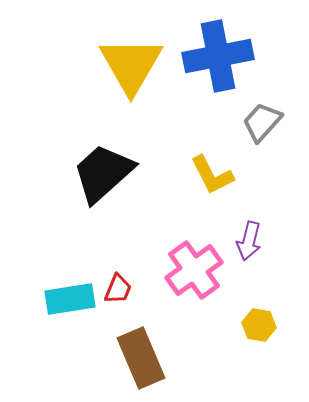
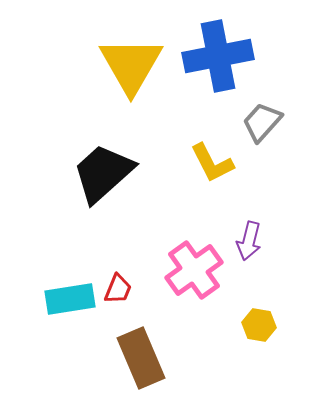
yellow L-shape: moved 12 px up
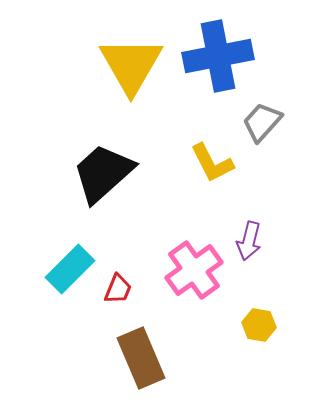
cyan rectangle: moved 30 px up; rotated 36 degrees counterclockwise
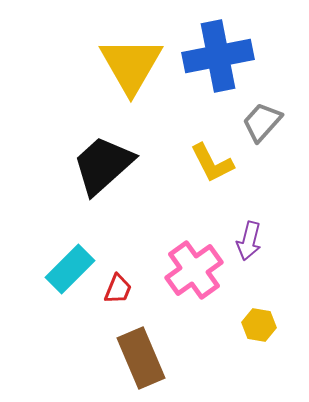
black trapezoid: moved 8 px up
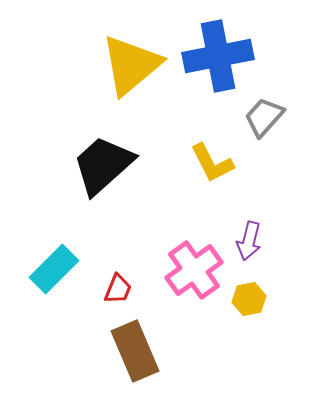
yellow triangle: rotated 20 degrees clockwise
gray trapezoid: moved 2 px right, 5 px up
cyan rectangle: moved 16 px left
yellow hexagon: moved 10 px left, 26 px up; rotated 20 degrees counterclockwise
brown rectangle: moved 6 px left, 7 px up
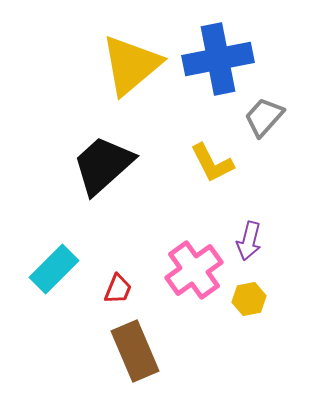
blue cross: moved 3 px down
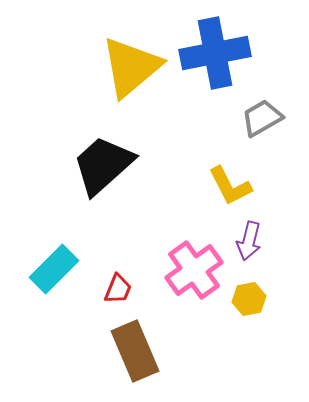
blue cross: moved 3 px left, 6 px up
yellow triangle: moved 2 px down
gray trapezoid: moved 2 px left, 1 px down; rotated 18 degrees clockwise
yellow L-shape: moved 18 px right, 23 px down
